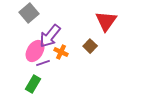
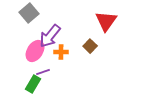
orange cross: rotated 24 degrees counterclockwise
purple line: moved 9 px down
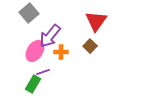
red triangle: moved 10 px left
